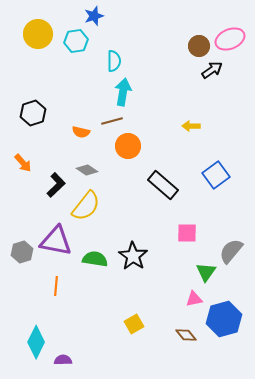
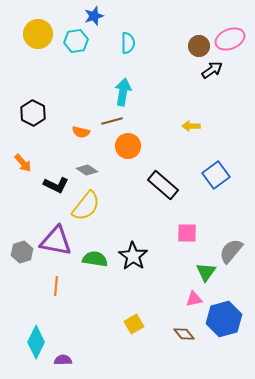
cyan semicircle: moved 14 px right, 18 px up
black hexagon: rotated 15 degrees counterclockwise
black L-shape: rotated 70 degrees clockwise
brown diamond: moved 2 px left, 1 px up
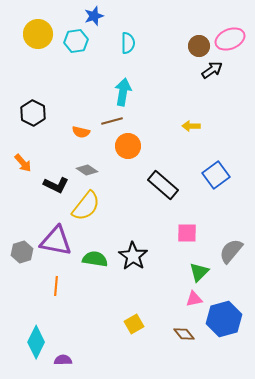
green triangle: moved 7 px left; rotated 10 degrees clockwise
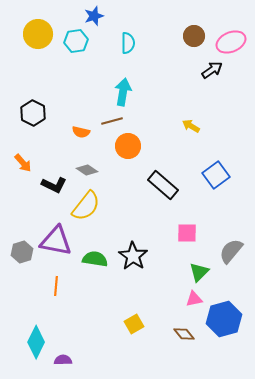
pink ellipse: moved 1 px right, 3 px down
brown circle: moved 5 px left, 10 px up
yellow arrow: rotated 30 degrees clockwise
black L-shape: moved 2 px left
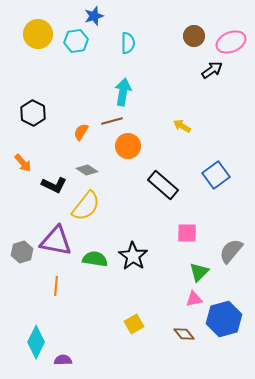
yellow arrow: moved 9 px left
orange semicircle: rotated 108 degrees clockwise
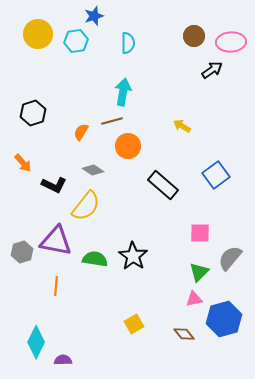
pink ellipse: rotated 20 degrees clockwise
black hexagon: rotated 15 degrees clockwise
gray diamond: moved 6 px right
pink square: moved 13 px right
gray semicircle: moved 1 px left, 7 px down
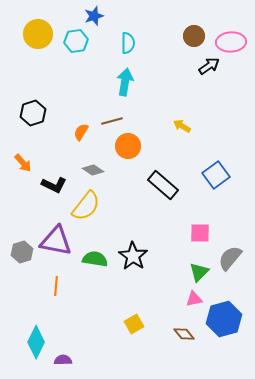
black arrow: moved 3 px left, 4 px up
cyan arrow: moved 2 px right, 10 px up
